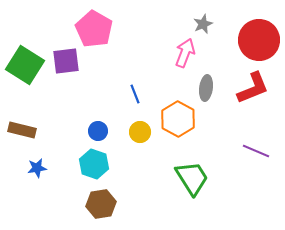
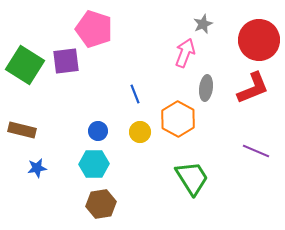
pink pentagon: rotated 12 degrees counterclockwise
cyan hexagon: rotated 20 degrees counterclockwise
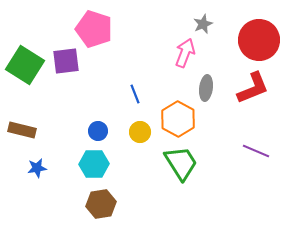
green trapezoid: moved 11 px left, 15 px up
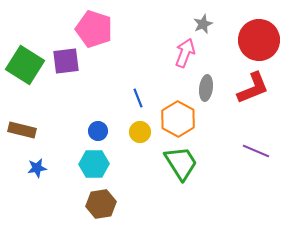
blue line: moved 3 px right, 4 px down
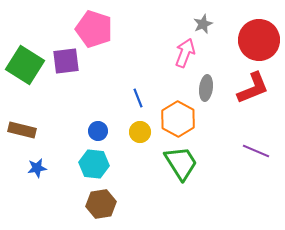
cyan hexagon: rotated 8 degrees clockwise
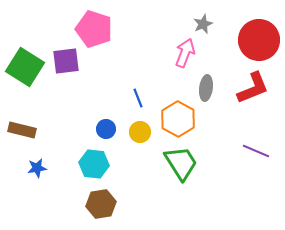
green square: moved 2 px down
blue circle: moved 8 px right, 2 px up
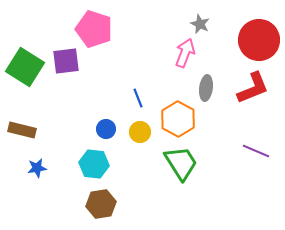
gray star: moved 3 px left; rotated 24 degrees counterclockwise
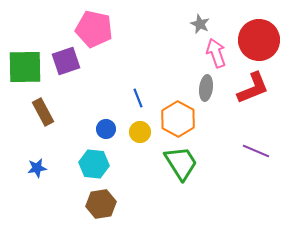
pink pentagon: rotated 6 degrees counterclockwise
pink arrow: moved 31 px right; rotated 40 degrees counterclockwise
purple square: rotated 12 degrees counterclockwise
green square: rotated 33 degrees counterclockwise
brown rectangle: moved 21 px right, 18 px up; rotated 48 degrees clockwise
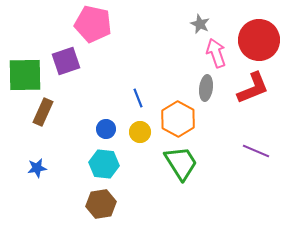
pink pentagon: moved 1 px left, 5 px up
green square: moved 8 px down
brown rectangle: rotated 52 degrees clockwise
cyan hexagon: moved 10 px right
